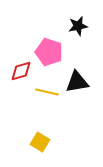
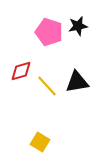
pink pentagon: moved 20 px up
yellow line: moved 6 px up; rotated 35 degrees clockwise
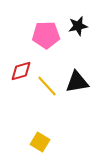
pink pentagon: moved 3 px left, 3 px down; rotated 20 degrees counterclockwise
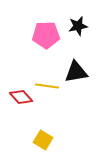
red diamond: moved 26 px down; rotated 65 degrees clockwise
black triangle: moved 1 px left, 10 px up
yellow line: rotated 40 degrees counterclockwise
yellow square: moved 3 px right, 2 px up
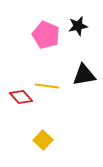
pink pentagon: rotated 24 degrees clockwise
black triangle: moved 8 px right, 3 px down
yellow square: rotated 12 degrees clockwise
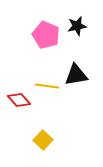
black star: moved 1 px left
black triangle: moved 8 px left
red diamond: moved 2 px left, 3 px down
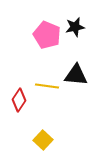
black star: moved 2 px left, 1 px down
pink pentagon: moved 1 px right
black triangle: rotated 15 degrees clockwise
red diamond: rotated 75 degrees clockwise
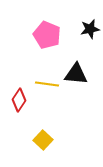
black star: moved 15 px right, 2 px down
black triangle: moved 1 px up
yellow line: moved 2 px up
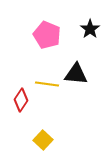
black star: rotated 24 degrees counterclockwise
red diamond: moved 2 px right
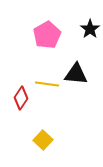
pink pentagon: rotated 20 degrees clockwise
red diamond: moved 2 px up
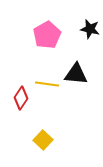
black star: rotated 24 degrees counterclockwise
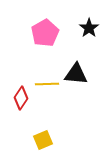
black star: moved 1 px left, 1 px up; rotated 24 degrees clockwise
pink pentagon: moved 2 px left, 2 px up
yellow line: rotated 10 degrees counterclockwise
yellow square: rotated 24 degrees clockwise
